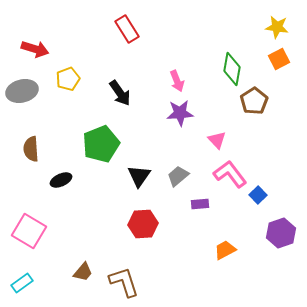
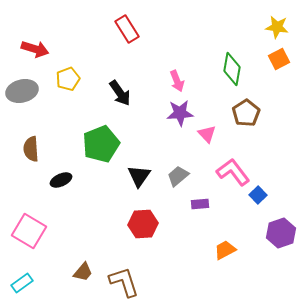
brown pentagon: moved 8 px left, 12 px down
pink triangle: moved 10 px left, 6 px up
pink L-shape: moved 3 px right, 2 px up
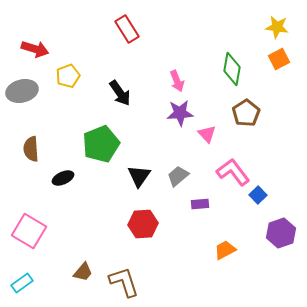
yellow pentagon: moved 3 px up
black ellipse: moved 2 px right, 2 px up
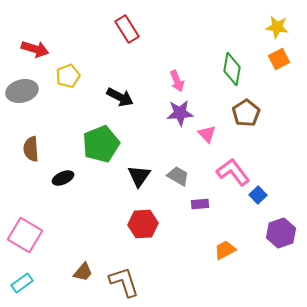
black arrow: moved 4 px down; rotated 28 degrees counterclockwise
gray trapezoid: rotated 70 degrees clockwise
pink square: moved 4 px left, 4 px down
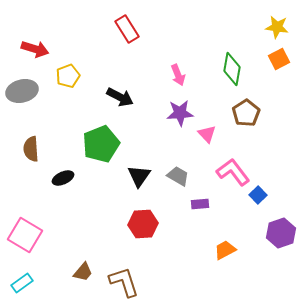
pink arrow: moved 1 px right, 6 px up
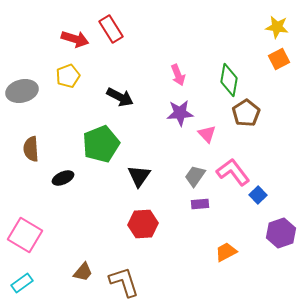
red rectangle: moved 16 px left
red arrow: moved 40 px right, 10 px up
green diamond: moved 3 px left, 11 px down
gray trapezoid: moved 17 px right; rotated 85 degrees counterclockwise
orange trapezoid: moved 1 px right, 2 px down
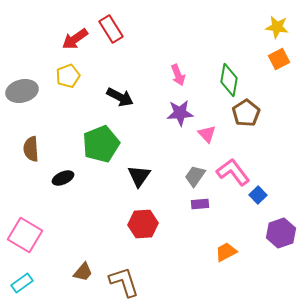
red arrow: rotated 128 degrees clockwise
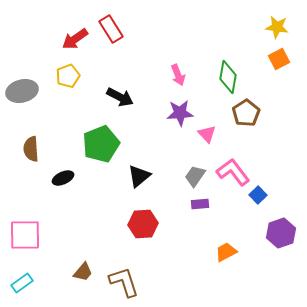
green diamond: moved 1 px left, 3 px up
black triangle: rotated 15 degrees clockwise
pink square: rotated 32 degrees counterclockwise
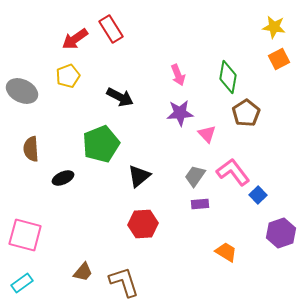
yellow star: moved 3 px left
gray ellipse: rotated 40 degrees clockwise
pink square: rotated 16 degrees clockwise
orange trapezoid: rotated 60 degrees clockwise
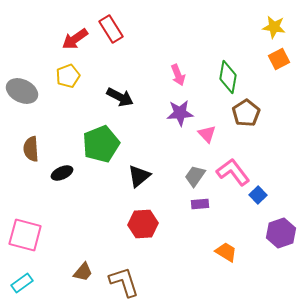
black ellipse: moved 1 px left, 5 px up
